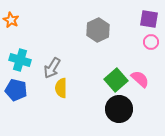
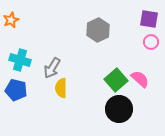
orange star: rotated 21 degrees clockwise
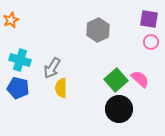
blue pentagon: moved 2 px right, 2 px up
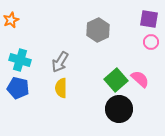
gray arrow: moved 8 px right, 6 px up
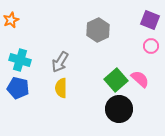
purple square: moved 1 px right, 1 px down; rotated 12 degrees clockwise
pink circle: moved 4 px down
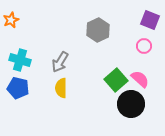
pink circle: moved 7 px left
black circle: moved 12 px right, 5 px up
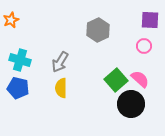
purple square: rotated 18 degrees counterclockwise
